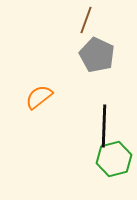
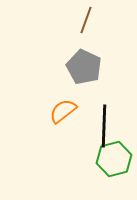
gray pentagon: moved 13 px left, 12 px down
orange semicircle: moved 24 px right, 14 px down
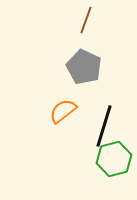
black line: rotated 15 degrees clockwise
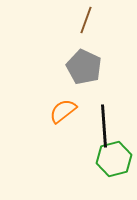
black line: rotated 21 degrees counterclockwise
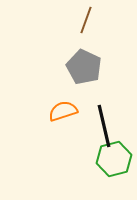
orange semicircle: rotated 20 degrees clockwise
black line: rotated 9 degrees counterclockwise
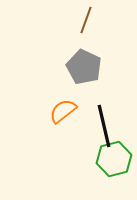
orange semicircle: rotated 20 degrees counterclockwise
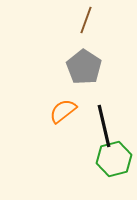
gray pentagon: rotated 8 degrees clockwise
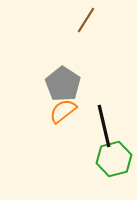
brown line: rotated 12 degrees clockwise
gray pentagon: moved 21 px left, 17 px down
